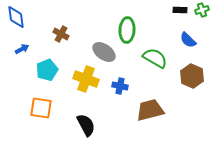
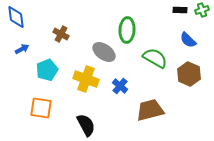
brown hexagon: moved 3 px left, 2 px up
blue cross: rotated 28 degrees clockwise
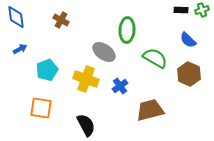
black rectangle: moved 1 px right
brown cross: moved 14 px up
blue arrow: moved 2 px left
blue cross: rotated 14 degrees clockwise
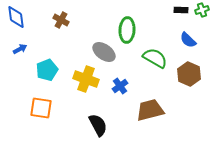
black semicircle: moved 12 px right
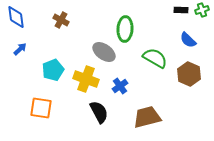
green ellipse: moved 2 px left, 1 px up
blue arrow: rotated 16 degrees counterclockwise
cyan pentagon: moved 6 px right
brown trapezoid: moved 3 px left, 7 px down
black semicircle: moved 1 px right, 13 px up
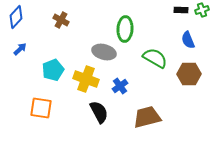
blue diamond: rotated 50 degrees clockwise
blue semicircle: rotated 24 degrees clockwise
gray ellipse: rotated 20 degrees counterclockwise
brown hexagon: rotated 25 degrees counterclockwise
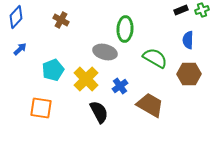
black rectangle: rotated 24 degrees counterclockwise
blue semicircle: rotated 24 degrees clockwise
gray ellipse: moved 1 px right
yellow cross: rotated 25 degrees clockwise
brown trapezoid: moved 3 px right, 12 px up; rotated 44 degrees clockwise
